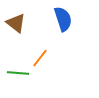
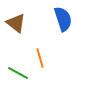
orange line: rotated 54 degrees counterclockwise
green line: rotated 25 degrees clockwise
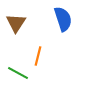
brown triangle: rotated 25 degrees clockwise
orange line: moved 2 px left, 2 px up; rotated 30 degrees clockwise
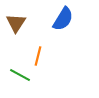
blue semicircle: rotated 50 degrees clockwise
green line: moved 2 px right, 2 px down
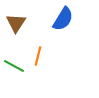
green line: moved 6 px left, 9 px up
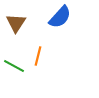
blue semicircle: moved 3 px left, 2 px up; rotated 10 degrees clockwise
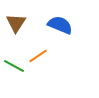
blue semicircle: moved 8 px down; rotated 110 degrees counterclockwise
orange line: rotated 42 degrees clockwise
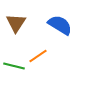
blue semicircle: rotated 10 degrees clockwise
green line: rotated 15 degrees counterclockwise
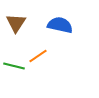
blue semicircle: rotated 20 degrees counterclockwise
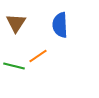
blue semicircle: rotated 105 degrees counterclockwise
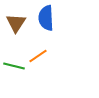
blue semicircle: moved 14 px left, 7 px up
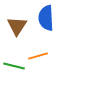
brown triangle: moved 1 px right, 3 px down
orange line: rotated 18 degrees clockwise
